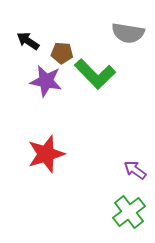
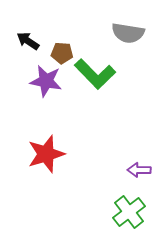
purple arrow: moved 4 px right; rotated 35 degrees counterclockwise
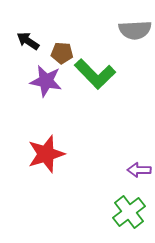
gray semicircle: moved 7 px right, 3 px up; rotated 12 degrees counterclockwise
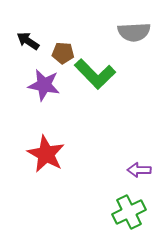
gray semicircle: moved 1 px left, 2 px down
brown pentagon: moved 1 px right
purple star: moved 2 px left, 4 px down
red star: rotated 27 degrees counterclockwise
green cross: rotated 12 degrees clockwise
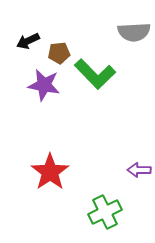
black arrow: rotated 60 degrees counterclockwise
brown pentagon: moved 4 px left; rotated 10 degrees counterclockwise
red star: moved 4 px right, 18 px down; rotated 9 degrees clockwise
green cross: moved 24 px left
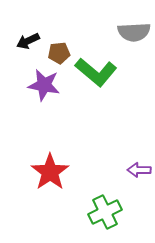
green L-shape: moved 1 px right, 2 px up; rotated 6 degrees counterclockwise
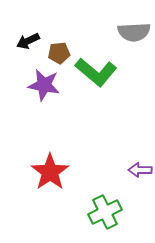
purple arrow: moved 1 px right
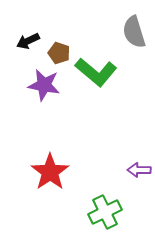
gray semicircle: rotated 76 degrees clockwise
brown pentagon: rotated 25 degrees clockwise
purple arrow: moved 1 px left
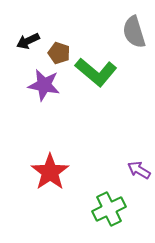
purple arrow: rotated 30 degrees clockwise
green cross: moved 4 px right, 3 px up
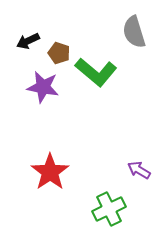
purple star: moved 1 px left, 2 px down
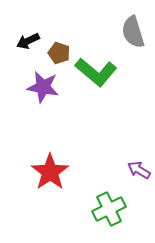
gray semicircle: moved 1 px left
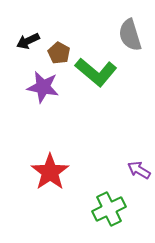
gray semicircle: moved 3 px left, 3 px down
brown pentagon: rotated 10 degrees clockwise
